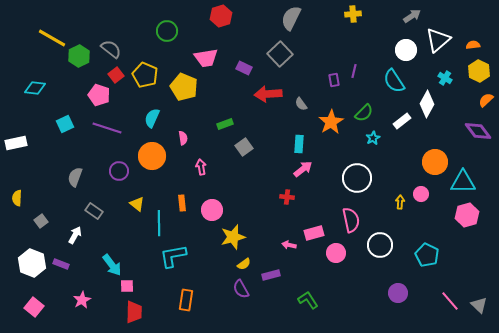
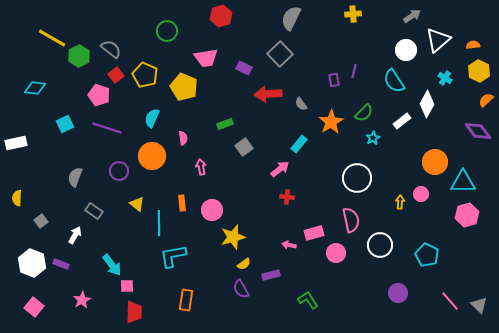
cyan rectangle at (299, 144): rotated 36 degrees clockwise
pink arrow at (303, 169): moved 23 px left
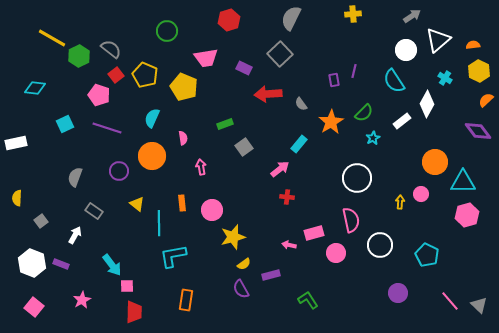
red hexagon at (221, 16): moved 8 px right, 4 px down
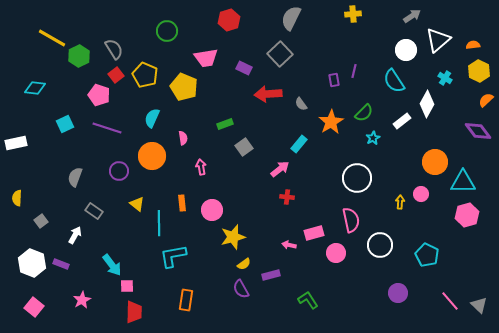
gray semicircle at (111, 49): moved 3 px right; rotated 20 degrees clockwise
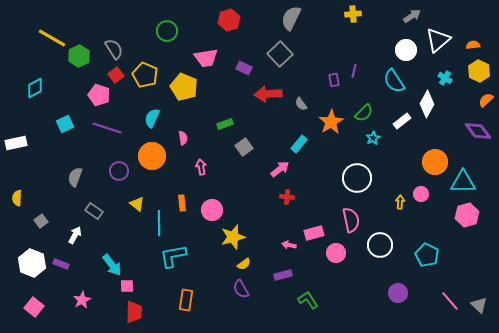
cyan diamond at (35, 88): rotated 35 degrees counterclockwise
purple rectangle at (271, 275): moved 12 px right
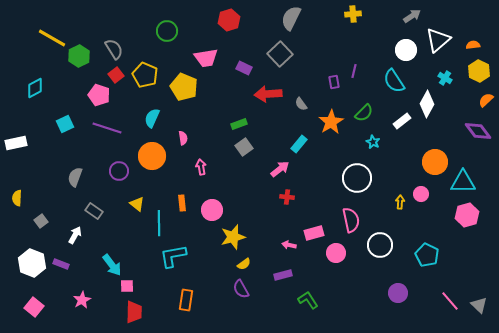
purple rectangle at (334, 80): moved 2 px down
green rectangle at (225, 124): moved 14 px right
cyan star at (373, 138): moved 4 px down; rotated 16 degrees counterclockwise
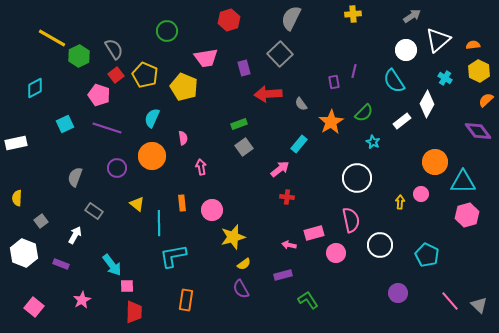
purple rectangle at (244, 68): rotated 49 degrees clockwise
purple circle at (119, 171): moved 2 px left, 3 px up
white hexagon at (32, 263): moved 8 px left, 10 px up
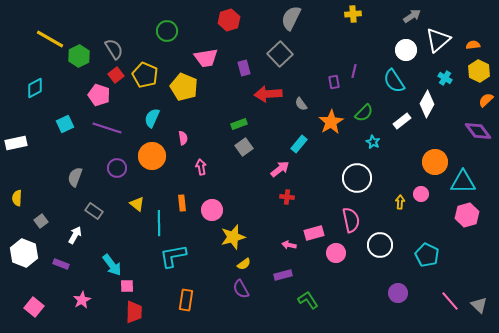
yellow line at (52, 38): moved 2 px left, 1 px down
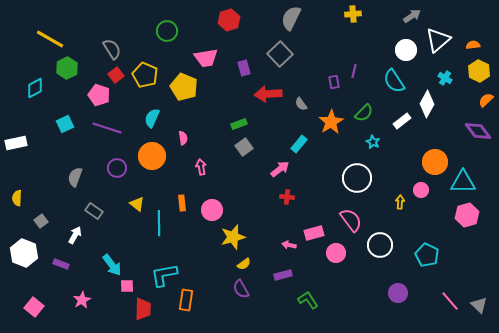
gray semicircle at (114, 49): moved 2 px left
green hexagon at (79, 56): moved 12 px left, 12 px down
pink circle at (421, 194): moved 4 px up
pink semicircle at (351, 220): rotated 25 degrees counterclockwise
cyan L-shape at (173, 256): moved 9 px left, 19 px down
red trapezoid at (134, 312): moved 9 px right, 3 px up
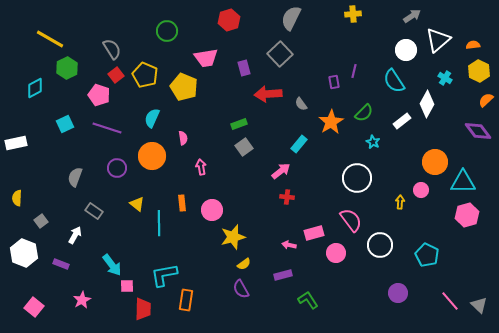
pink arrow at (280, 169): moved 1 px right, 2 px down
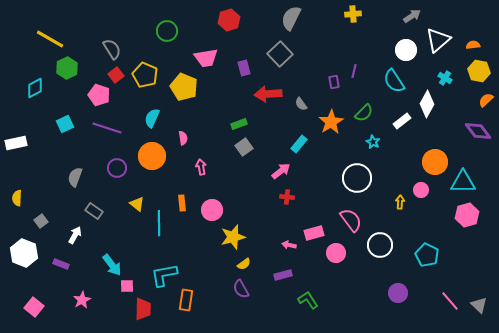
yellow hexagon at (479, 71): rotated 15 degrees counterclockwise
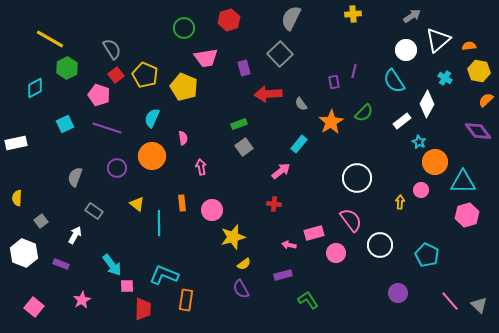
green circle at (167, 31): moved 17 px right, 3 px up
orange semicircle at (473, 45): moved 4 px left, 1 px down
cyan star at (373, 142): moved 46 px right
red cross at (287, 197): moved 13 px left, 7 px down
cyan L-shape at (164, 275): rotated 32 degrees clockwise
